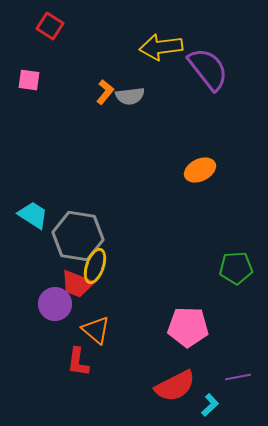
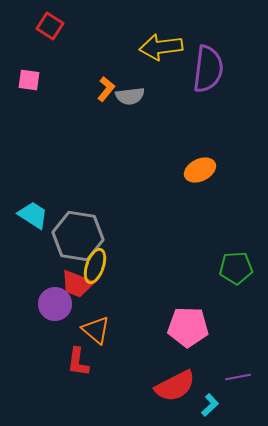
purple semicircle: rotated 45 degrees clockwise
orange L-shape: moved 1 px right, 3 px up
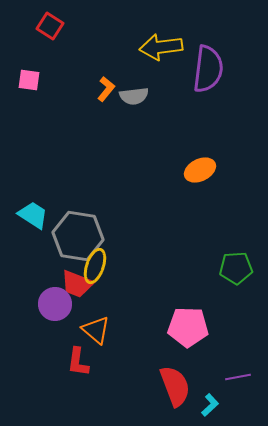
gray semicircle: moved 4 px right
red semicircle: rotated 84 degrees counterclockwise
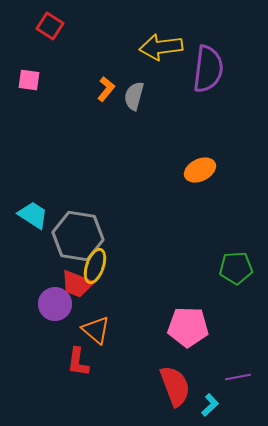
gray semicircle: rotated 112 degrees clockwise
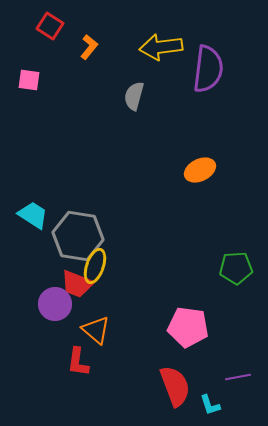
orange L-shape: moved 17 px left, 42 px up
pink pentagon: rotated 6 degrees clockwise
cyan L-shape: rotated 115 degrees clockwise
